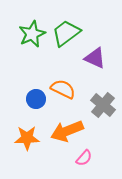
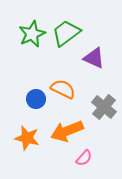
purple triangle: moved 1 px left
gray cross: moved 1 px right, 2 px down
orange star: rotated 15 degrees clockwise
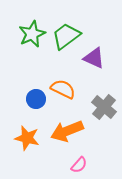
green trapezoid: moved 3 px down
pink semicircle: moved 5 px left, 7 px down
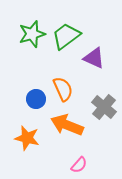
green star: rotated 8 degrees clockwise
orange semicircle: rotated 40 degrees clockwise
orange arrow: moved 6 px up; rotated 44 degrees clockwise
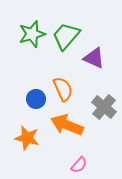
green trapezoid: rotated 12 degrees counterclockwise
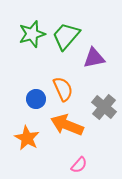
purple triangle: rotated 35 degrees counterclockwise
orange star: rotated 15 degrees clockwise
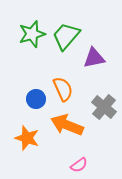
orange star: rotated 10 degrees counterclockwise
pink semicircle: rotated 12 degrees clockwise
